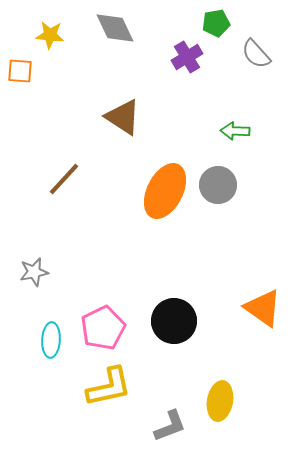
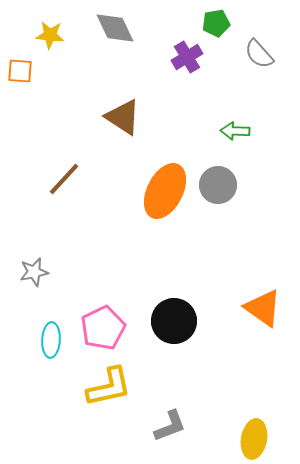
gray semicircle: moved 3 px right
yellow ellipse: moved 34 px right, 38 px down
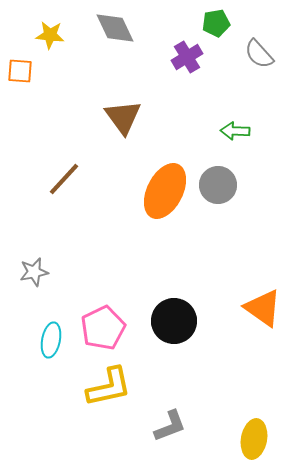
brown triangle: rotated 21 degrees clockwise
cyan ellipse: rotated 8 degrees clockwise
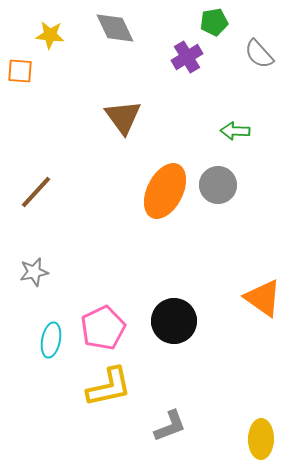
green pentagon: moved 2 px left, 1 px up
brown line: moved 28 px left, 13 px down
orange triangle: moved 10 px up
yellow ellipse: moved 7 px right; rotated 9 degrees counterclockwise
